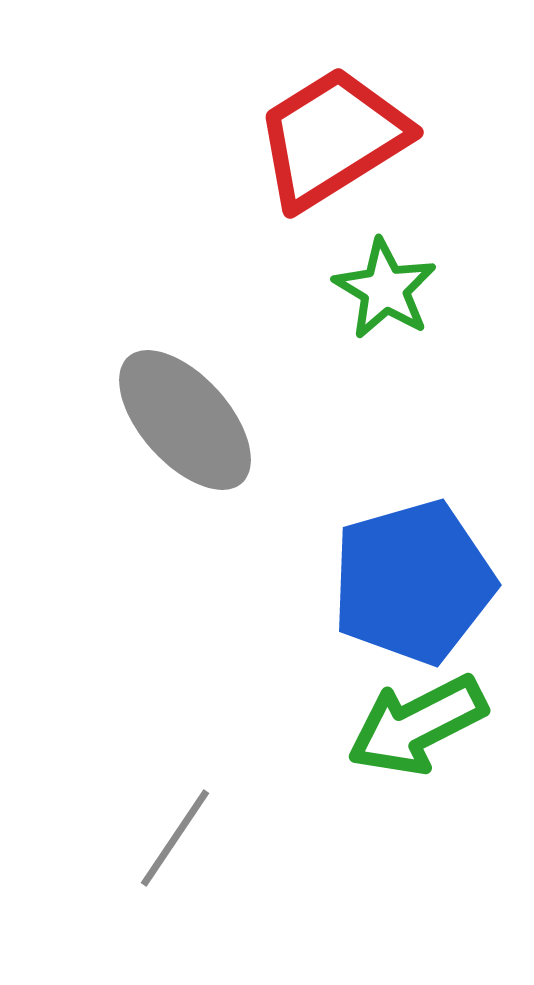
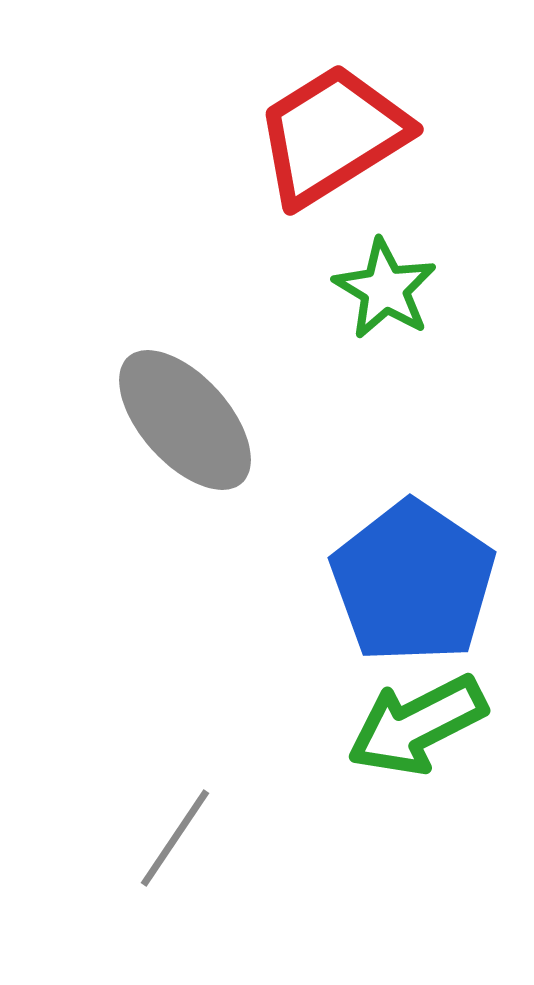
red trapezoid: moved 3 px up
blue pentagon: rotated 22 degrees counterclockwise
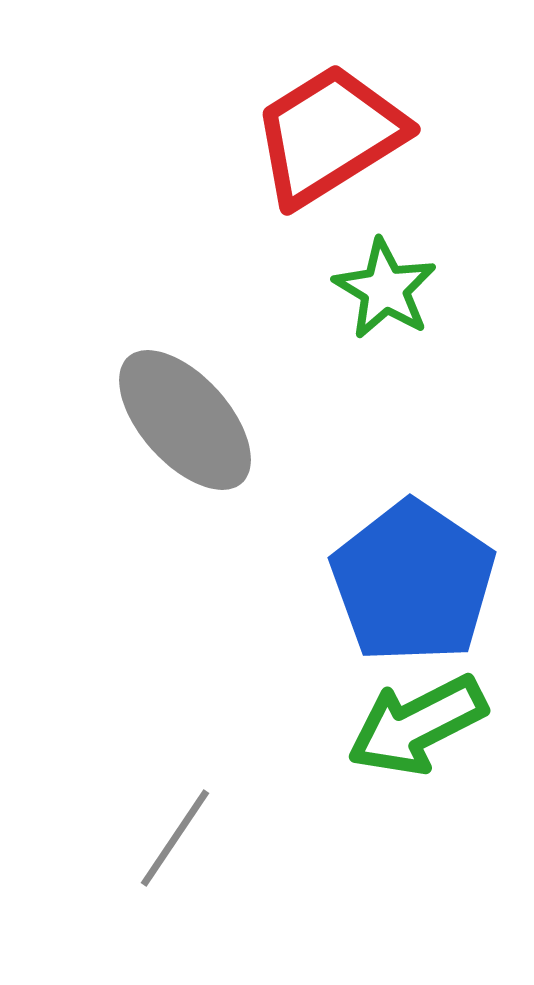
red trapezoid: moved 3 px left
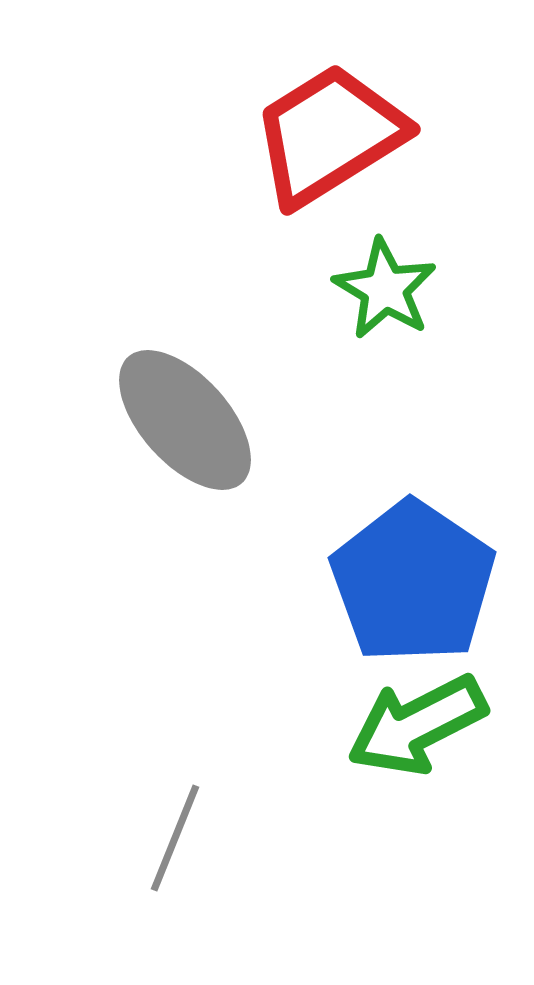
gray line: rotated 12 degrees counterclockwise
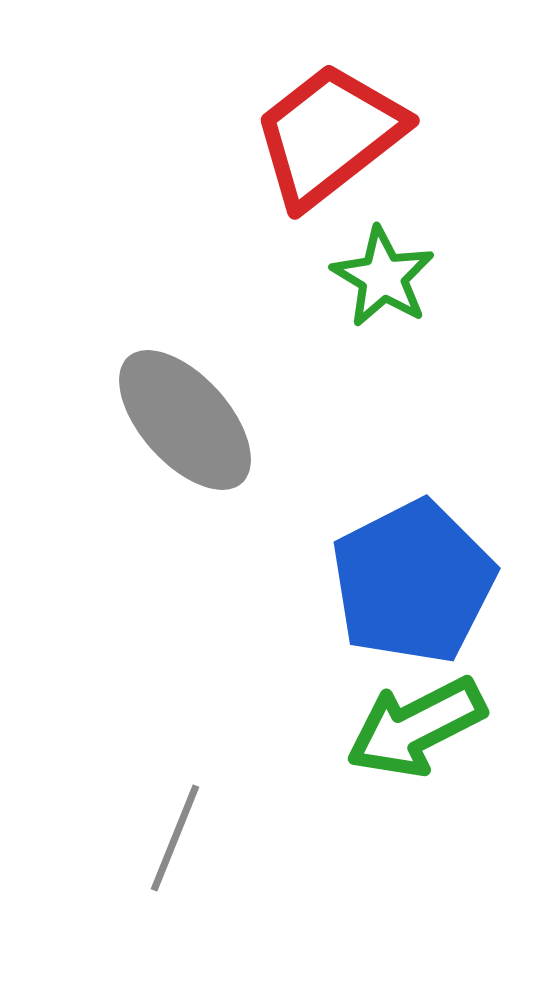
red trapezoid: rotated 6 degrees counterclockwise
green star: moved 2 px left, 12 px up
blue pentagon: rotated 11 degrees clockwise
green arrow: moved 1 px left, 2 px down
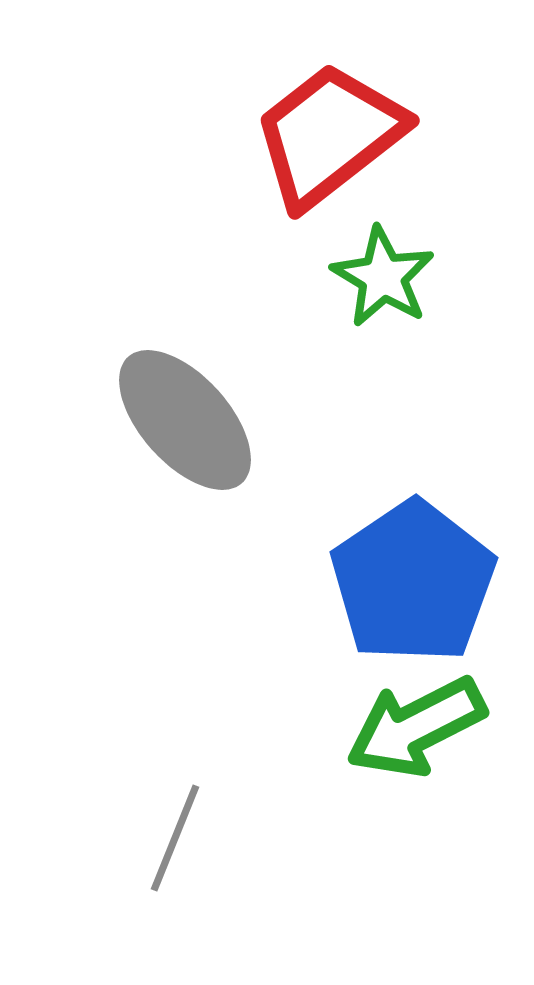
blue pentagon: rotated 7 degrees counterclockwise
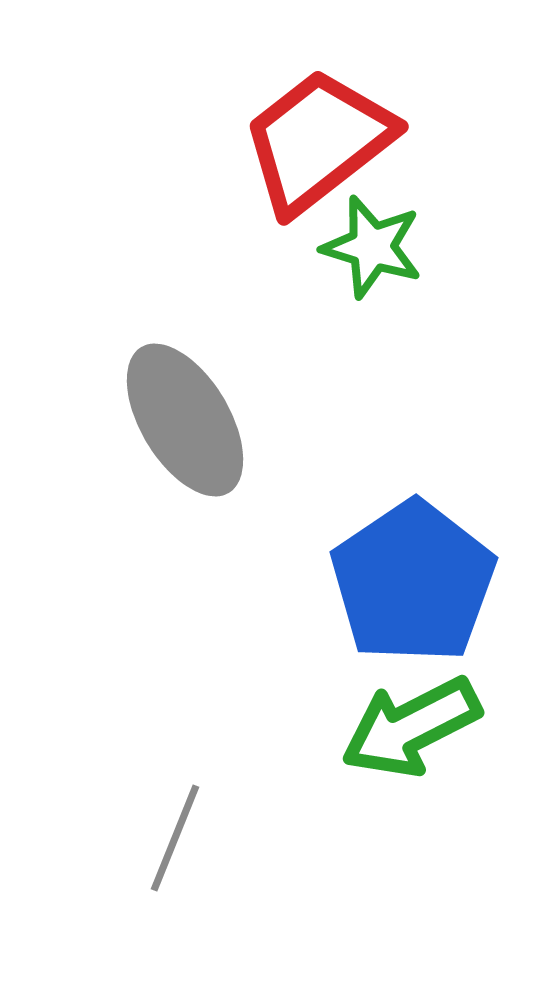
red trapezoid: moved 11 px left, 6 px down
green star: moved 11 px left, 30 px up; rotated 14 degrees counterclockwise
gray ellipse: rotated 11 degrees clockwise
green arrow: moved 5 px left
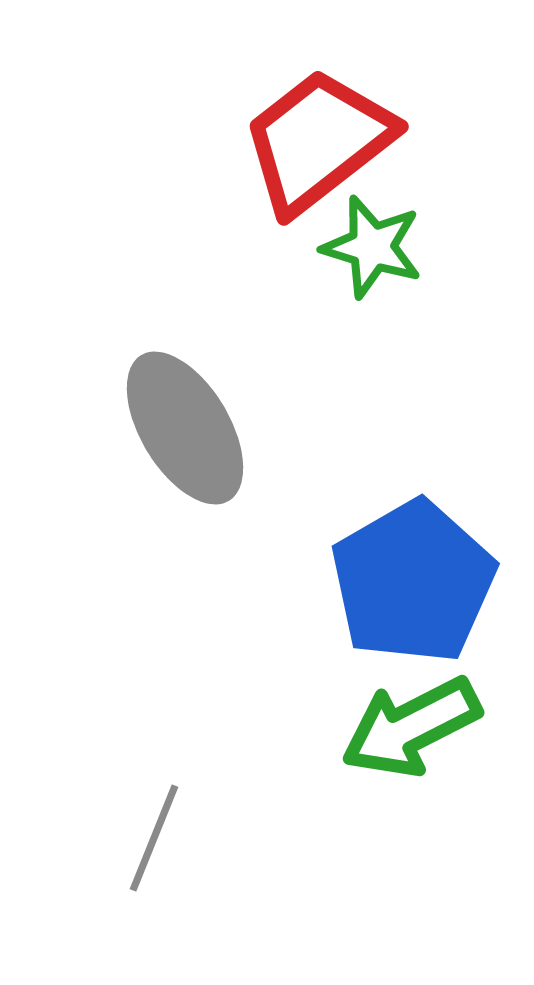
gray ellipse: moved 8 px down
blue pentagon: rotated 4 degrees clockwise
gray line: moved 21 px left
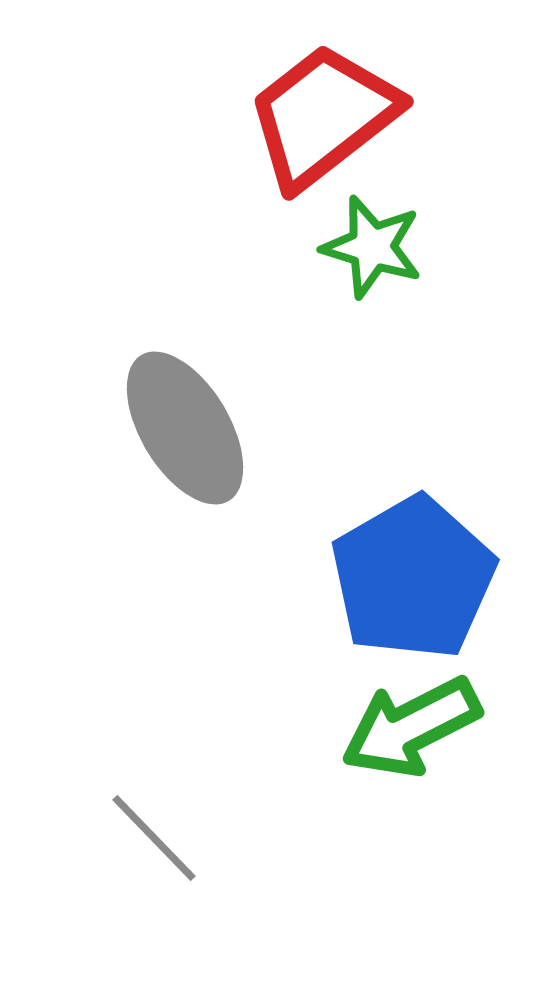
red trapezoid: moved 5 px right, 25 px up
blue pentagon: moved 4 px up
gray line: rotated 66 degrees counterclockwise
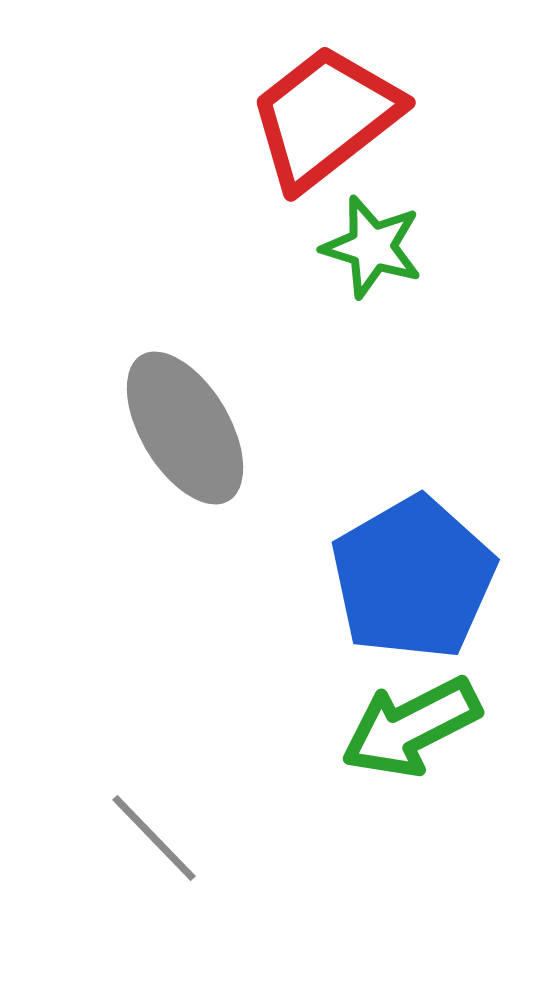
red trapezoid: moved 2 px right, 1 px down
